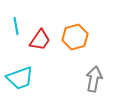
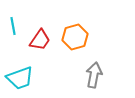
cyan line: moved 3 px left
gray arrow: moved 4 px up
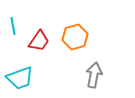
red trapezoid: moved 1 px left, 1 px down
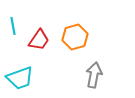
red trapezoid: moved 1 px up
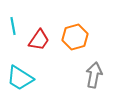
cyan trapezoid: rotated 52 degrees clockwise
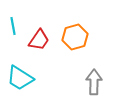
gray arrow: moved 7 px down; rotated 10 degrees counterclockwise
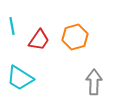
cyan line: moved 1 px left
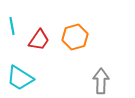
gray arrow: moved 7 px right, 1 px up
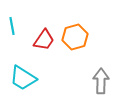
red trapezoid: moved 5 px right
cyan trapezoid: moved 3 px right
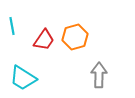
gray arrow: moved 2 px left, 6 px up
